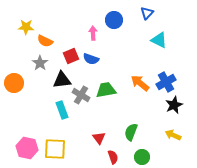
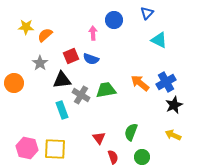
orange semicircle: moved 6 px up; rotated 112 degrees clockwise
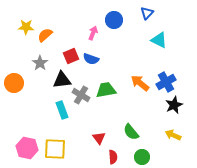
pink arrow: rotated 24 degrees clockwise
green semicircle: rotated 60 degrees counterclockwise
red semicircle: rotated 16 degrees clockwise
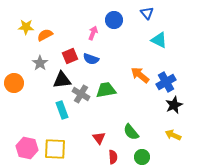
blue triangle: rotated 24 degrees counterclockwise
orange semicircle: rotated 14 degrees clockwise
red square: moved 1 px left
orange arrow: moved 8 px up
gray cross: moved 1 px up
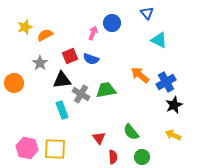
blue circle: moved 2 px left, 3 px down
yellow star: moved 1 px left; rotated 21 degrees counterclockwise
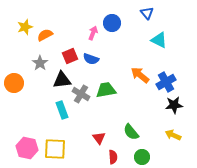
black star: rotated 18 degrees clockwise
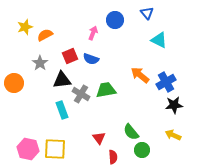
blue circle: moved 3 px right, 3 px up
pink hexagon: moved 1 px right, 1 px down
green circle: moved 7 px up
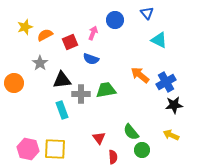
red square: moved 14 px up
gray cross: rotated 30 degrees counterclockwise
yellow arrow: moved 2 px left
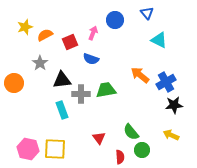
red semicircle: moved 7 px right
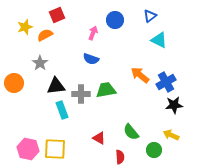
blue triangle: moved 3 px right, 3 px down; rotated 32 degrees clockwise
red square: moved 13 px left, 27 px up
black triangle: moved 6 px left, 6 px down
red triangle: rotated 24 degrees counterclockwise
green circle: moved 12 px right
